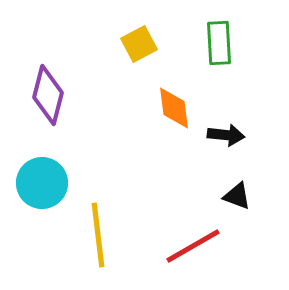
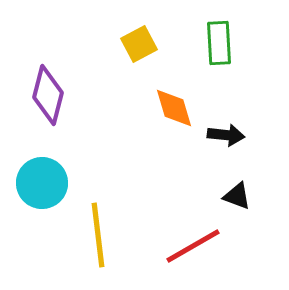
orange diamond: rotated 9 degrees counterclockwise
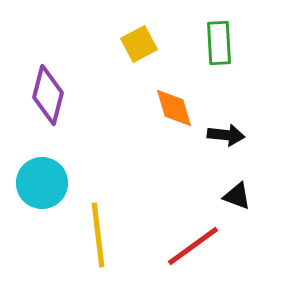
red line: rotated 6 degrees counterclockwise
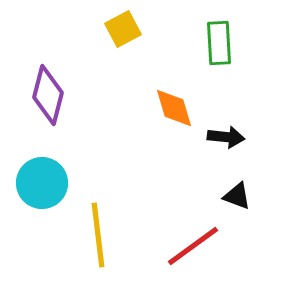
yellow square: moved 16 px left, 15 px up
black arrow: moved 2 px down
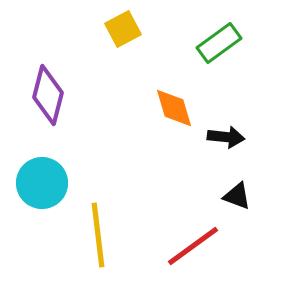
green rectangle: rotated 57 degrees clockwise
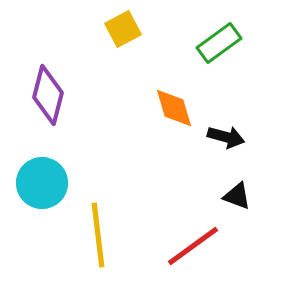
black arrow: rotated 9 degrees clockwise
